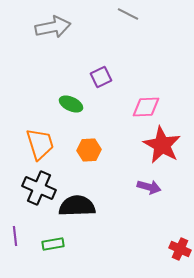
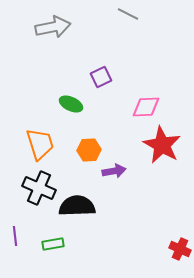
purple arrow: moved 35 px left, 16 px up; rotated 25 degrees counterclockwise
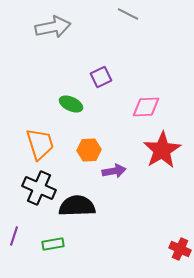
red star: moved 5 px down; rotated 12 degrees clockwise
purple line: moved 1 px left; rotated 24 degrees clockwise
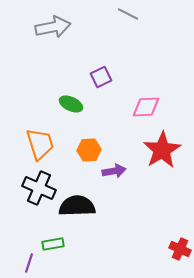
purple line: moved 15 px right, 27 px down
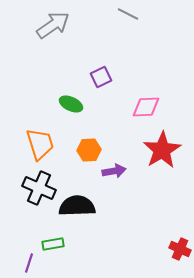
gray arrow: moved 2 px up; rotated 24 degrees counterclockwise
